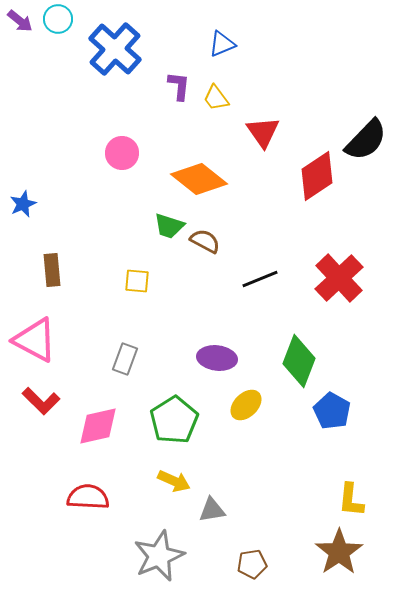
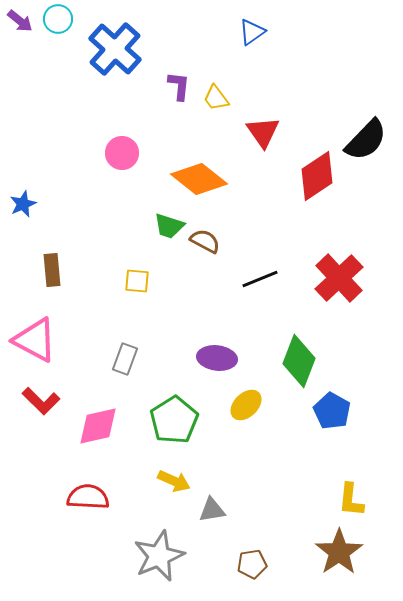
blue triangle: moved 30 px right, 12 px up; rotated 12 degrees counterclockwise
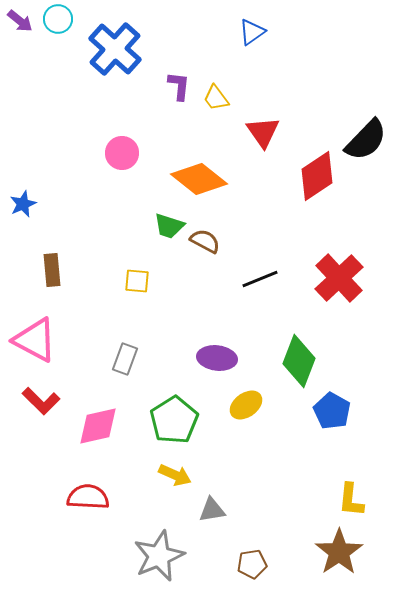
yellow ellipse: rotated 8 degrees clockwise
yellow arrow: moved 1 px right, 6 px up
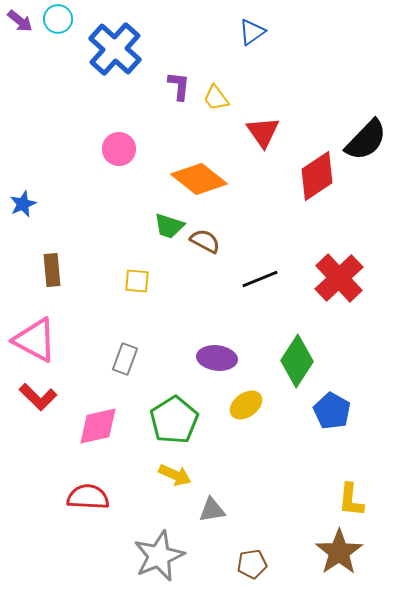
pink circle: moved 3 px left, 4 px up
green diamond: moved 2 px left; rotated 12 degrees clockwise
red L-shape: moved 3 px left, 4 px up
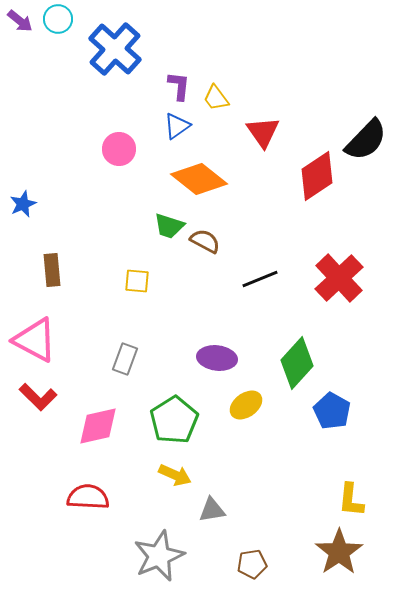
blue triangle: moved 75 px left, 94 px down
green diamond: moved 2 px down; rotated 9 degrees clockwise
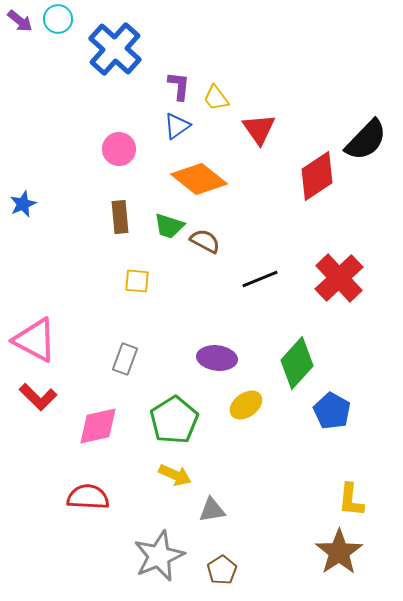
red triangle: moved 4 px left, 3 px up
brown rectangle: moved 68 px right, 53 px up
brown pentagon: moved 30 px left, 6 px down; rotated 24 degrees counterclockwise
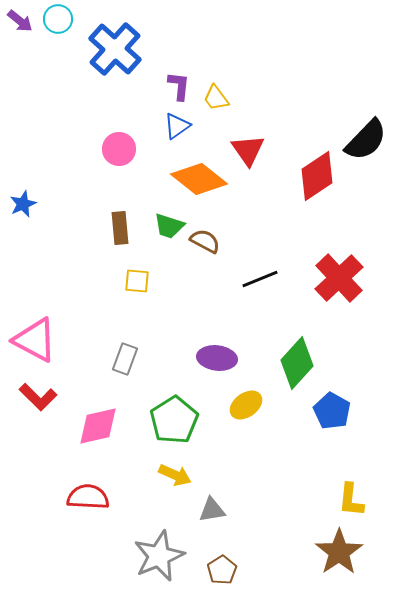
red triangle: moved 11 px left, 21 px down
brown rectangle: moved 11 px down
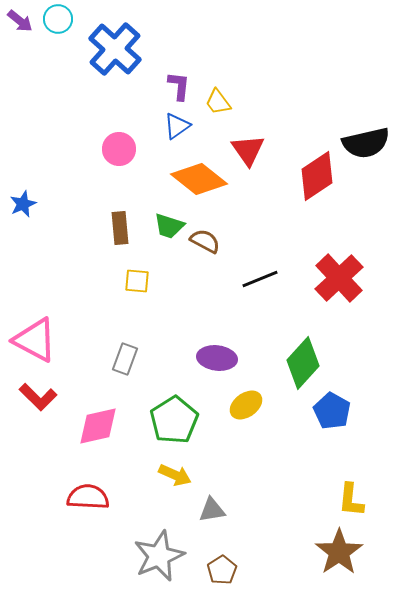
yellow trapezoid: moved 2 px right, 4 px down
black semicircle: moved 3 px down; rotated 33 degrees clockwise
green diamond: moved 6 px right
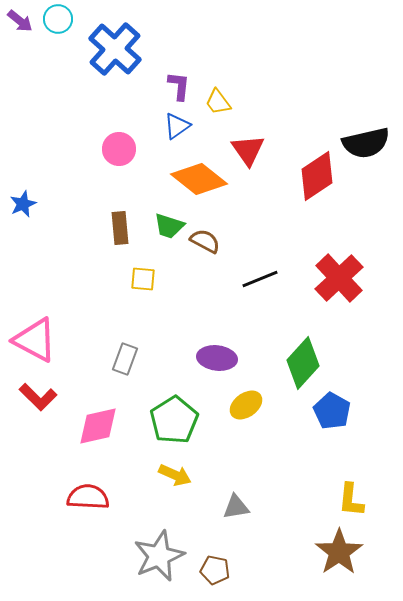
yellow square: moved 6 px right, 2 px up
gray triangle: moved 24 px right, 3 px up
brown pentagon: moved 7 px left; rotated 28 degrees counterclockwise
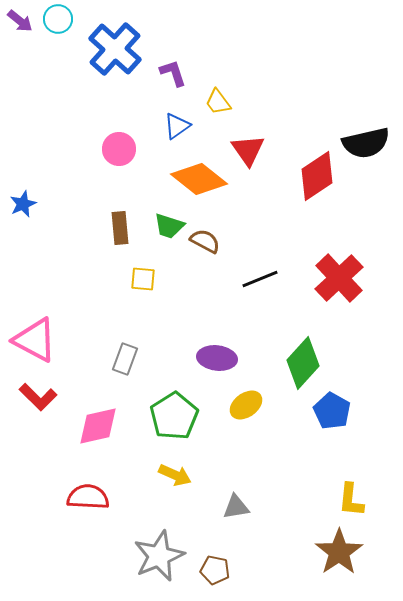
purple L-shape: moved 6 px left, 13 px up; rotated 24 degrees counterclockwise
green pentagon: moved 4 px up
